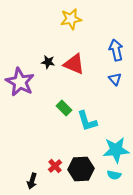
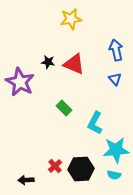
cyan L-shape: moved 8 px right, 2 px down; rotated 45 degrees clockwise
black arrow: moved 6 px left, 1 px up; rotated 70 degrees clockwise
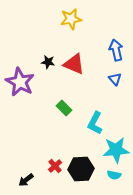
black arrow: rotated 35 degrees counterclockwise
